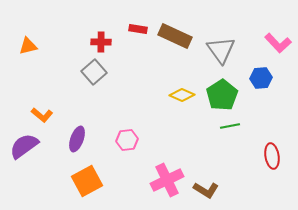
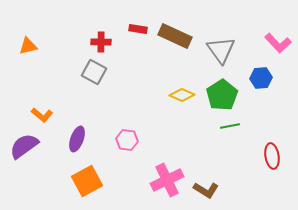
gray square: rotated 20 degrees counterclockwise
pink hexagon: rotated 15 degrees clockwise
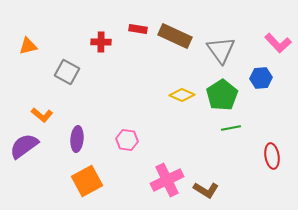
gray square: moved 27 px left
green line: moved 1 px right, 2 px down
purple ellipse: rotated 15 degrees counterclockwise
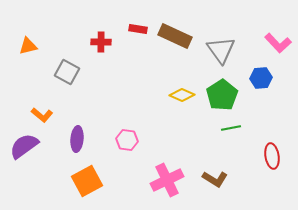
brown L-shape: moved 9 px right, 11 px up
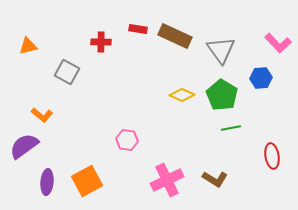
green pentagon: rotated 8 degrees counterclockwise
purple ellipse: moved 30 px left, 43 px down
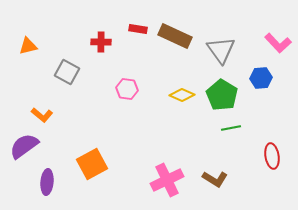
pink hexagon: moved 51 px up
orange square: moved 5 px right, 17 px up
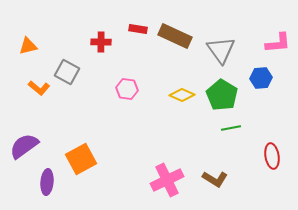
pink L-shape: rotated 52 degrees counterclockwise
orange L-shape: moved 3 px left, 27 px up
orange square: moved 11 px left, 5 px up
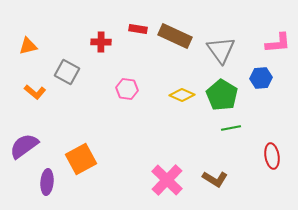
orange L-shape: moved 4 px left, 4 px down
pink cross: rotated 20 degrees counterclockwise
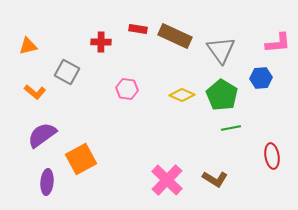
purple semicircle: moved 18 px right, 11 px up
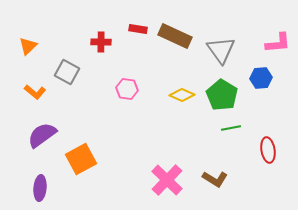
orange triangle: rotated 30 degrees counterclockwise
red ellipse: moved 4 px left, 6 px up
purple ellipse: moved 7 px left, 6 px down
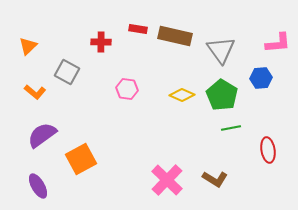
brown rectangle: rotated 12 degrees counterclockwise
purple ellipse: moved 2 px left, 2 px up; rotated 35 degrees counterclockwise
